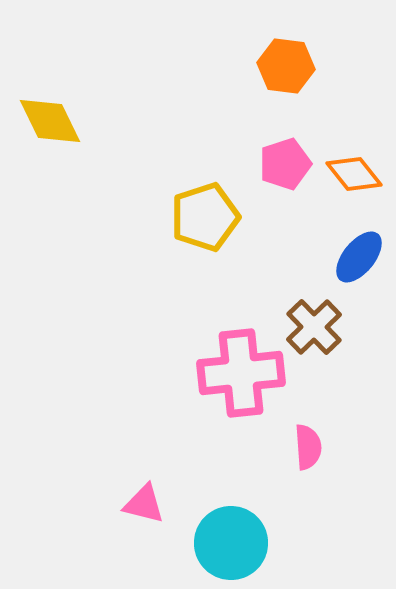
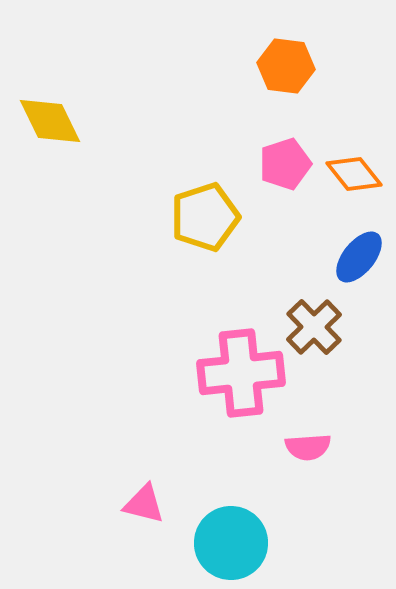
pink semicircle: rotated 90 degrees clockwise
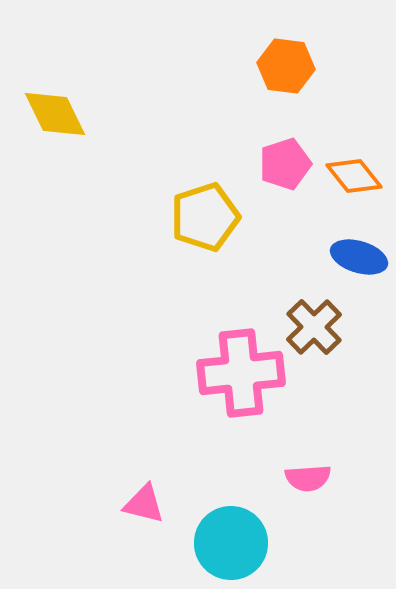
yellow diamond: moved 5 px right, 7 px up
orange diamond: moved 2 px down
blue ellipse: rotated 68 degrees clockwise
pink semicircle: moved 31 px down
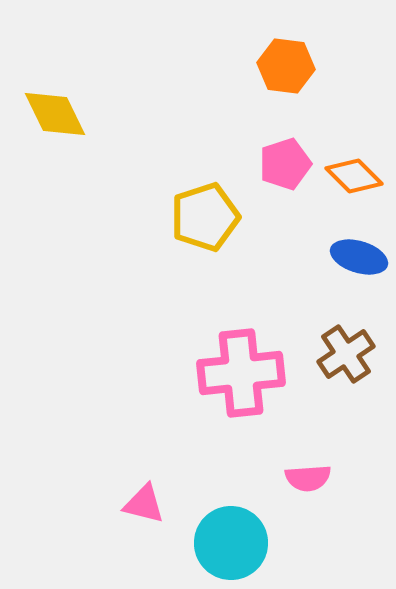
orange diamond: rotated 6 degrees counterclockwise
brown cross: moved 32 px right, 27 px down; rotated 10 degrees clockwise
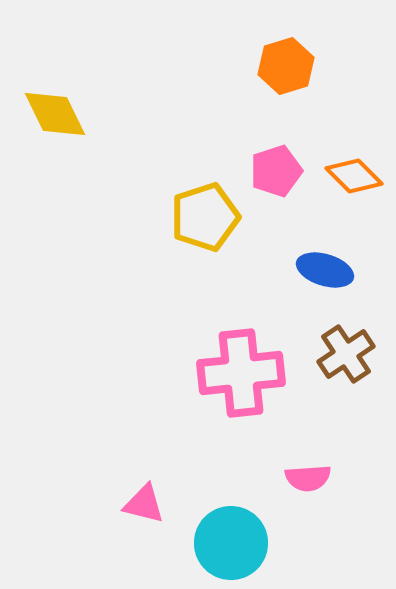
orange hexagon: rotated 24 degrees counterclockwise
pink pentagon: moved 9 px left, 7 px down
blue ellipse: moved 34 px left, 13 px down
